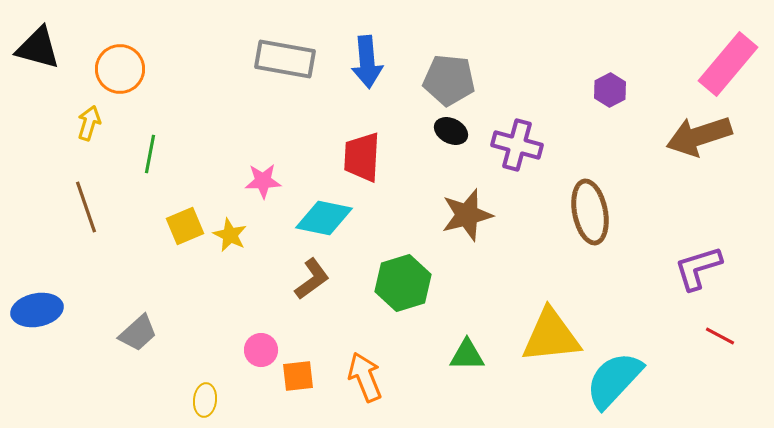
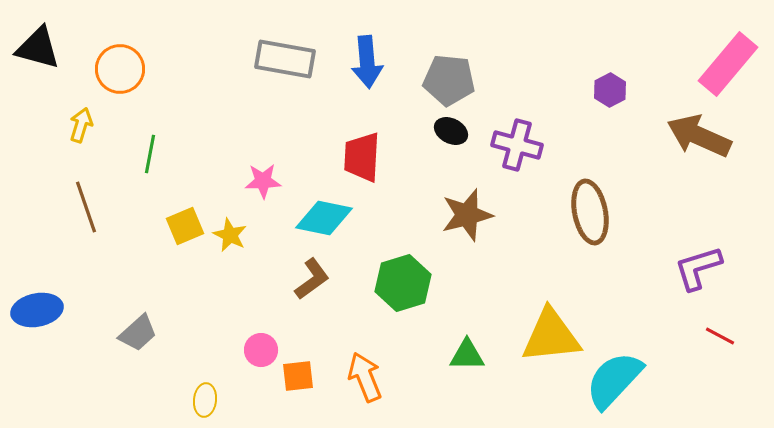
yellow arrow: moved 8 px left, 2 px down
brown arrow: rotated 42 degrees clockwise
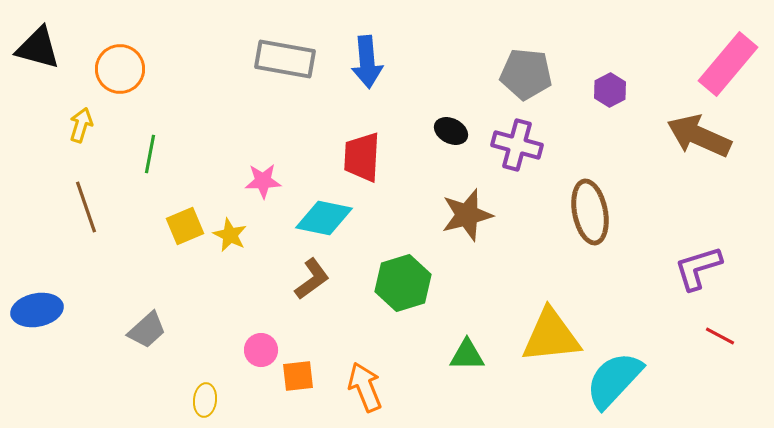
gray pentagon: moved 77 px right, 6 px up
gray trapezoid: moved 9 px right, 3 px up
orange arrow: moved 10 px down
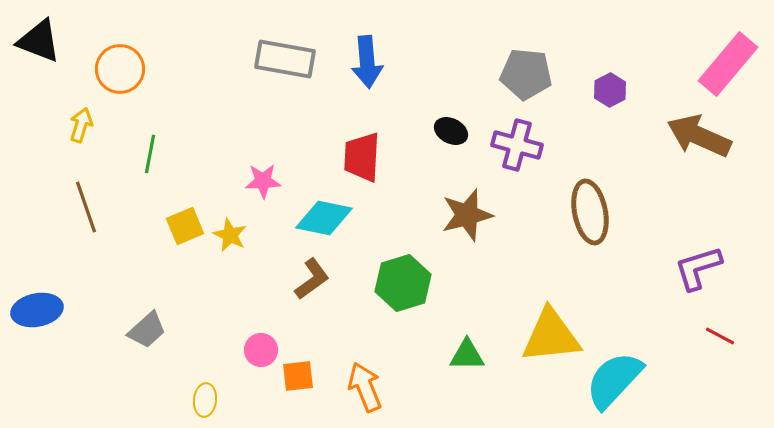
black triangle: moved 1 px right, 7 px up; rotated 6 degrees clockwise
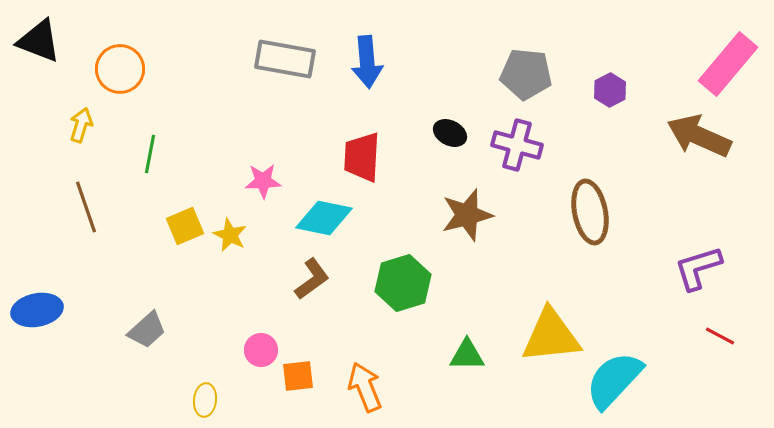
black ellipse: moved 1 px left, 2 px down
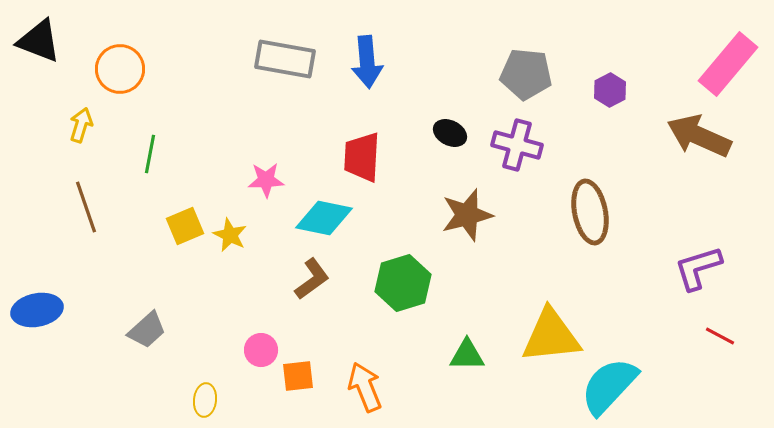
pink star: moved 3 px right, 1 px up
cyan semicircle: moved 5 px left, 6 px down
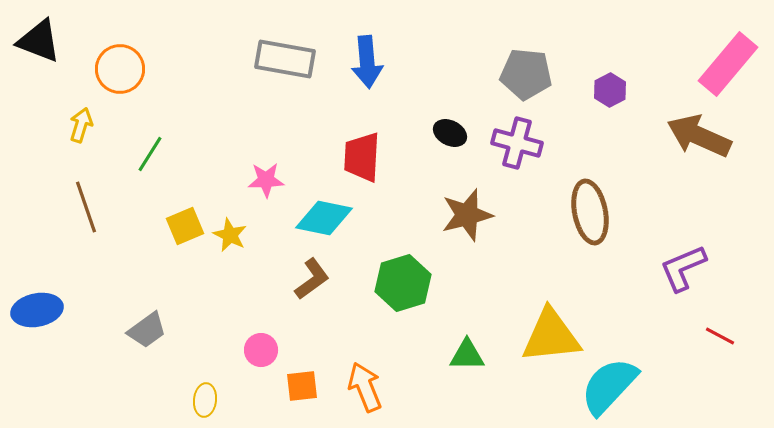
purple cross: moved 2 px up
green line: rotated 21 degrees clockwise
purple L-shape: moved 15 px left; rotated 6 degrees counterclockwise
gray trapezoid: rotated 6 degrees clockwise
orange square: moved 4 px right, 10 px down
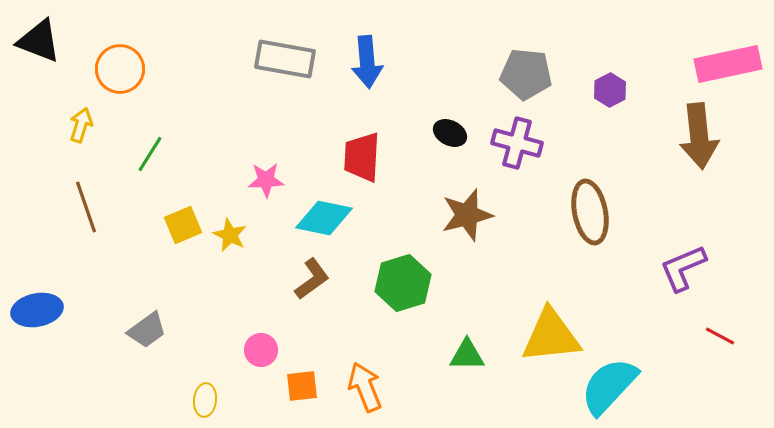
pink rectangle: rotated 38 degrees clockwise
brown arrow: rotated 120 degrees counterclockwise
yellow square: moved 2 px left, 1 px up
